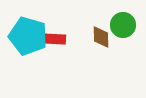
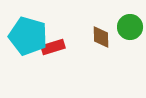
green circle: moved 7 px right, 2 px down
red rectangle: moved 1 px left, 8 px down; rotated 20 degrees counterclockwise
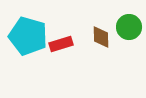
green circle: moved 1 px left
red rectangle: moved 8 px right, 3 px up
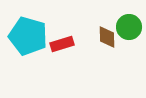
brown diamond: moved 6 px right
red rectangle: moved 1 px right
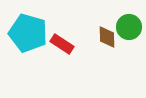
cyan pentagon: moved 3 px up
red rectangle: rotated 50 degrees clockwise
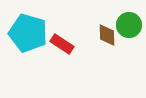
green circle: moved 2 px up
brown diamond: moved 2 px up
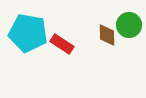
cyan pentagon: rotated 6 degrees counterclockwise
